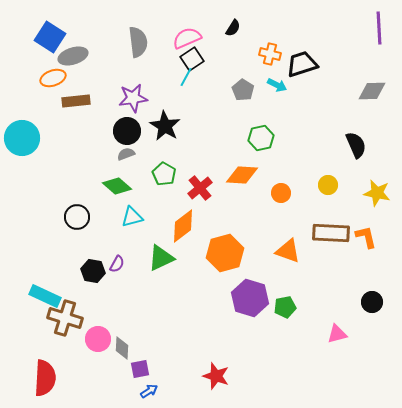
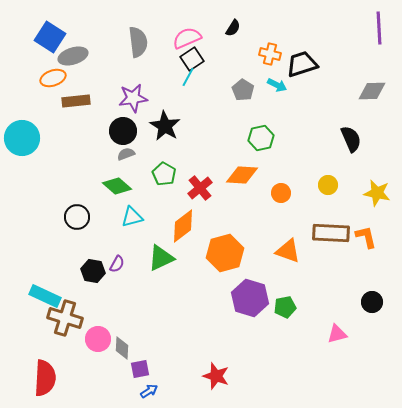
cyan line at (186, 77): moved 2 px right
black circle at (127, 131): moved 4 px left
black semicircle at (356, 145): moved 5 px left, 6 px up
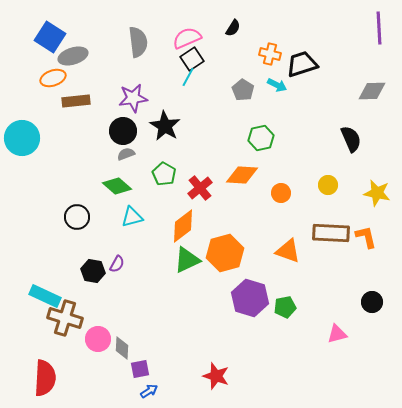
green triangle at (161, 258): moved 26 px right, 2 px down
